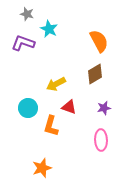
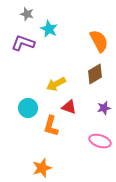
pink ellipse: moved 1 px left, 1 px down; rotated 70 degrees counterclockwise
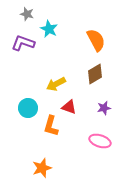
orange semicircle: moved 3 px left, 1 px up
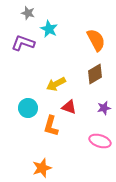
gray star: moved 1 px right, 1 px up
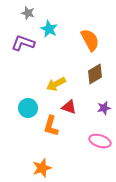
orange semicircle: moved 6 px left
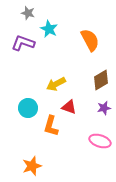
brown diamond: moved 6 px right, 6 px down
orange star: moved 10 px left, 2 px up
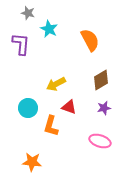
purple L-shape: moved 2 px left, 1 px down; rotated 75 degrees clockwise
orange star: moved 4 px up; rotated 24 degrees clockwise
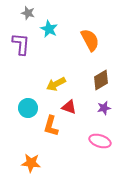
orange star: moved 1 px left, 1 px down
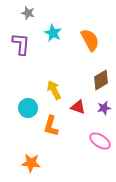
cyan star: moved 4 px right, 4 px down
yellow arrow: moved 2 px left, 6 px down; rotated 90 degrees clockwise
red triangle: moved 9 px right
pink ellipse: rotated 15 degrees clockwise
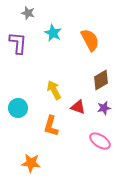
purple L-shape: moved 3 px left, 1 px up
cyan circle: moved 10 px left
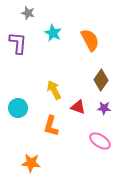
brown diamond: rotated 25 degrees counterclockwise
purple star: rotated 16 degrees clockwise
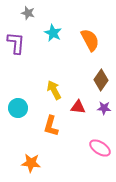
purple L-shape: moved 2 px left
red triangle: rotated 14 degrees counterclockwise
pink ellipse: moved 7 px down
